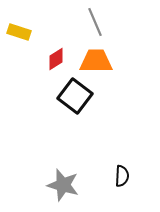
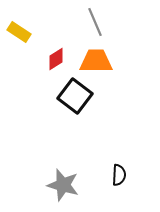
yellow rectangle: rotated 15 degrees clockwise
black semicircle: moved 3 px left, 1 px up
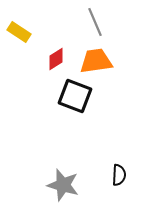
orange trapezoid: rotated 8 degrees counterclockwise
black square: rotated 16 degrees counterclockwise
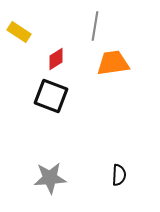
gray line: moved 4 px down; rotated 32 degrees clockwise
orange trapezoid: moved 17 px right, 2 px down
black square: moved 24 px left
gray star: moved 13 px left, 7 px up; rotated 20 degrees counterclockwise
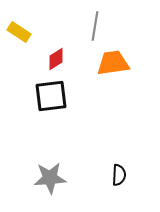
black square: rotated 28 degrees counterclockwise
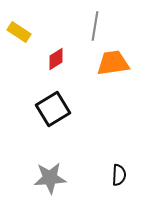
black square: moved 2 px right, 13 px down; rotated 24 degrees counterclockwise
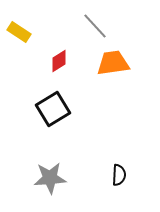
gray line: rotated 52 degrees counterclockwise
red diamond: moved 3 px right, 2 px down
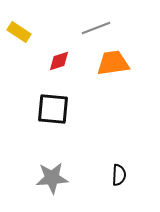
gray line: moved 1 px right, 2 px down; rotated 68 degrees counterclockwise
red diamond: rotated 15 degrees clockwise
black square: rotated 36 degrees clockwise
gray star: moved 2 px right
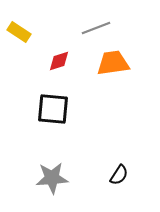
black semicircle: rotated 30 degrees clockwise
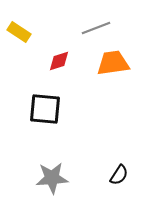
black square: moved 8 px left
